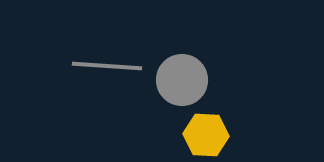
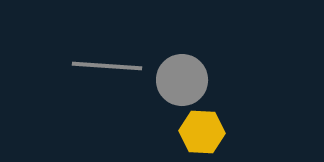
yellow hexagon: moved 4 px left, 3 px up
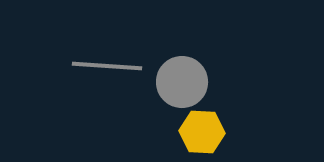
gray circle: moved 2 px down
